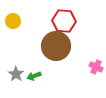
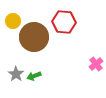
red hexagon: moved 1 px down
brown circle: moved 22 px left, 9 px up
pink cross: moved 3 px up; rotated 24 degrees clockwise
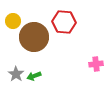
pink cross: rotated 32 degrees clockwise
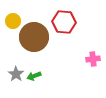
pink cross: moved 3 px left, 5 px up
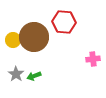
yellow circle: moved 19 px down
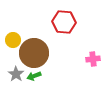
brown circle: moved 16 px down
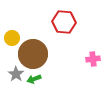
yellow circle: moved 1 px left, 2 px up
brown circle: moved 1 px left, 1 px down
green arrow: moved 3 px down
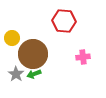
red hexagon: moved 1 px up
pink cross: moved 10 px left, 2 px up
green arrow: moved 5 px up
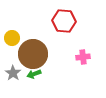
gray star: moved 3 px left, 1 px up
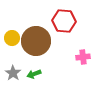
brown circle: moved 3 px right, 13 px up
